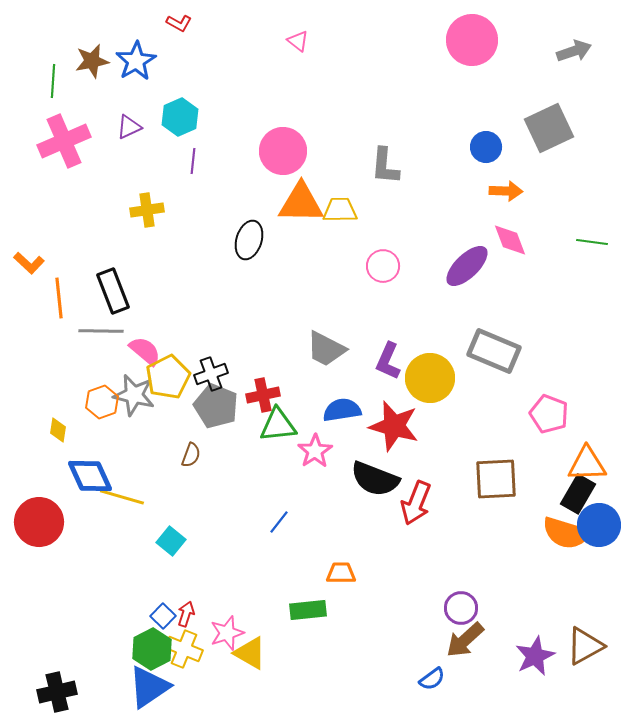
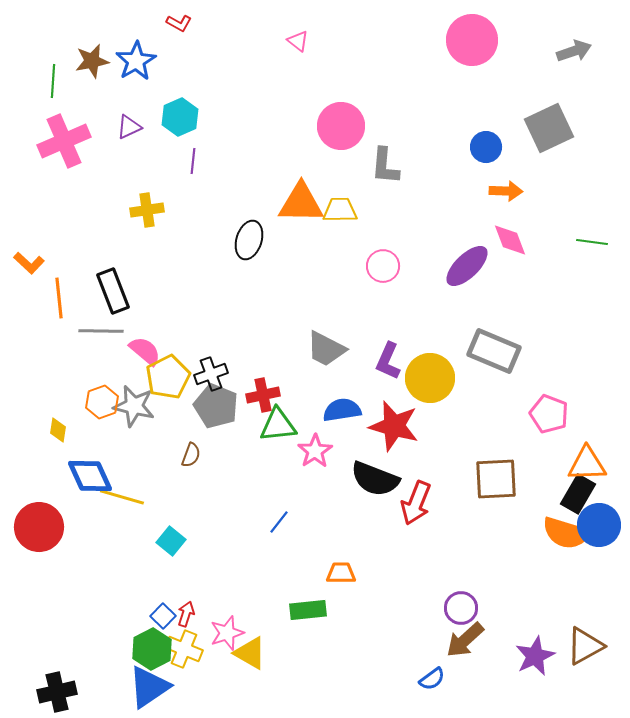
pink circle at (283, 151): moved 58 px right, 25 px up
gray star at (134, 395): moved 11 px down
red circle at (39, 522): moved 5 px down
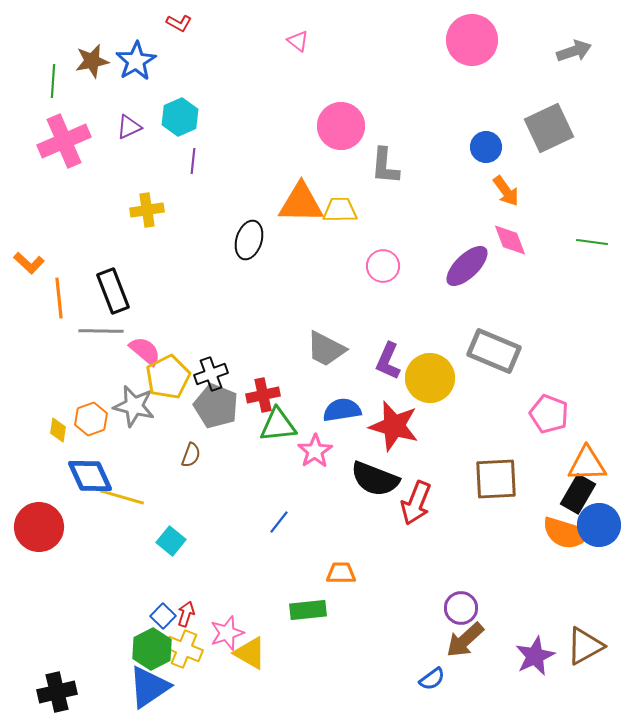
orange arrow at (506, 191): rotated 52 degrees clockwise
orange hexagon at (102, 402): moved 11 px left, 17 px down
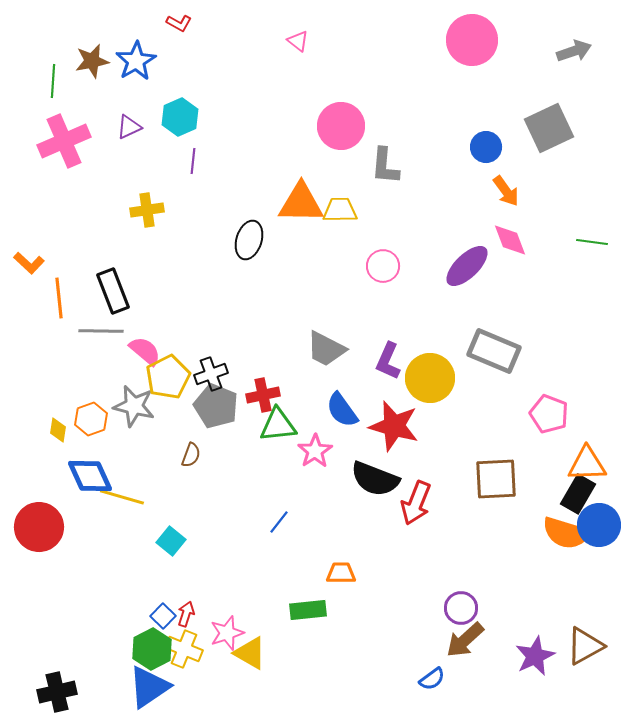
blue semicircle at (342, 410): rotated 117 degrees counterclockwise
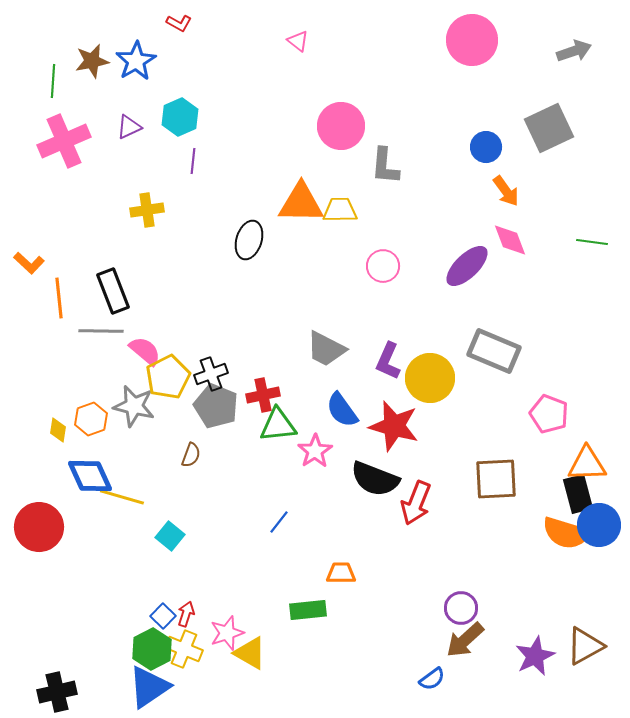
black rectangle at (578, 494): rotated 45 degrees counterclockwise
cyan square at (171, 541): moved 1 px left, 5 px up
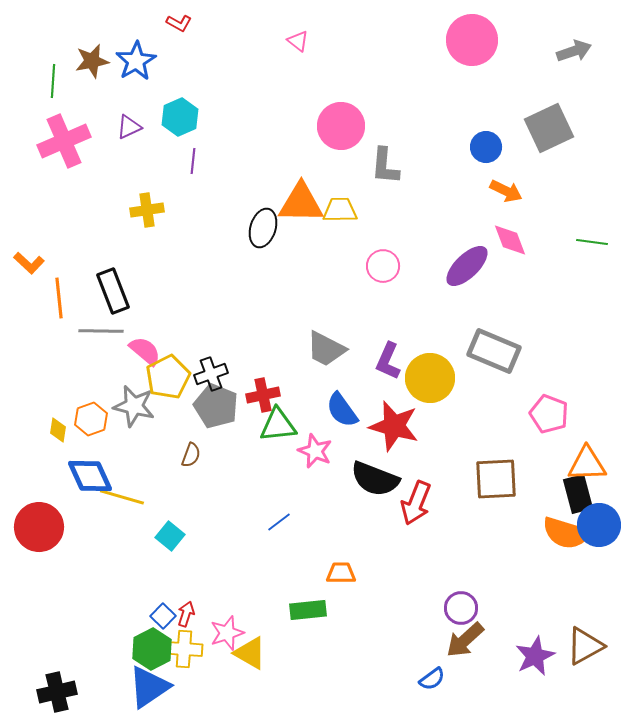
orange arrow at (506, 191): rotated 28 degrees counterclockwise
black ellipse at (249, 240): moved 14 px right, 12 px up
pink star at (315, 451): rotated 16 degrees counterclockwise
blue line at (279, 522): rotated 15 degrees clockwise
yellow cross at (184, 649): rotated 18 degrees counterclockwise
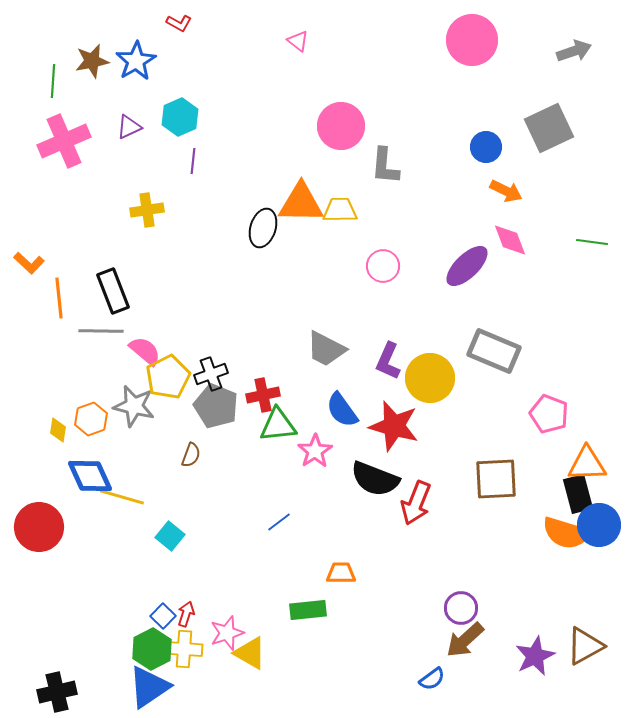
pink star at (315, 451): rotated 16 degrees clockwise
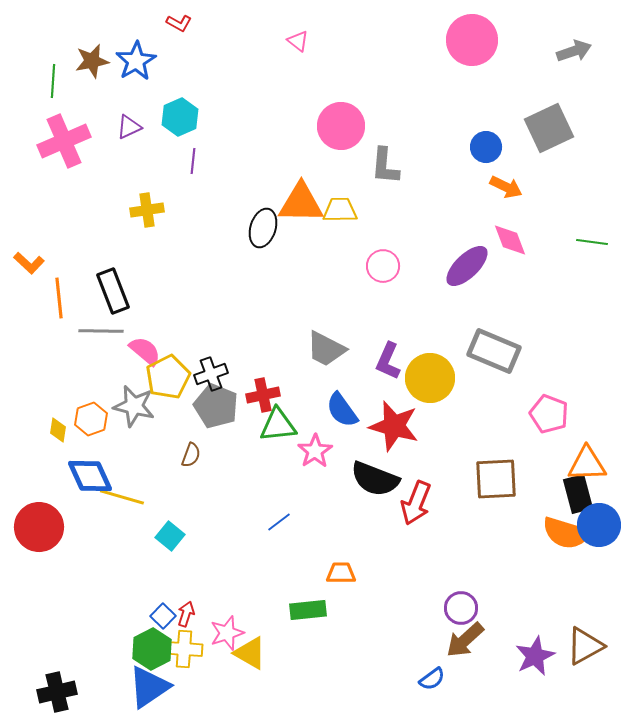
orange arrow at (506, 191): moved 4 px up
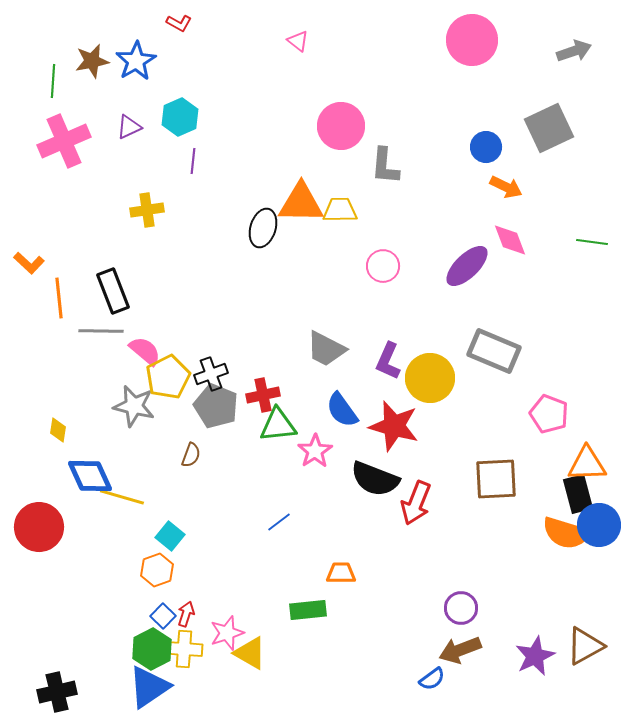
orange hexagon at (91, 419): moved 66 px right, 151 px down
brown arrow at (465, 640): moved 5 px left, 10 px down; rotated 21 degrees clockwise
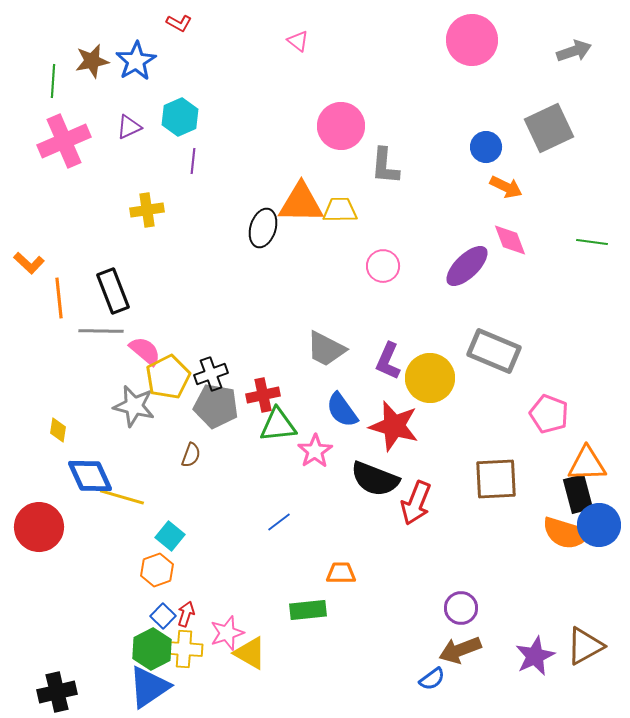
gray pentagon at (216, 406): rotated 12 degrees counterclockwise
